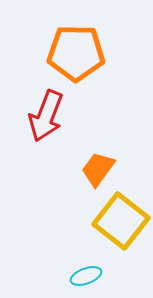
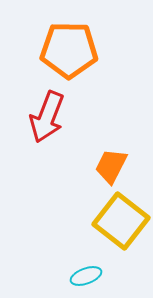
orange pentagon: moved 7 px left, 3 px up
red arrow: moved 1 px right, 1 px down
orange trapezoid: moved 13 px right, 3 px up; rotated 9 degrees counterclockwise
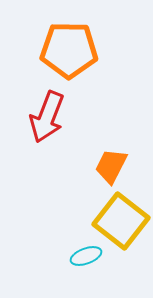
cyan ellipse: moved 20 px up
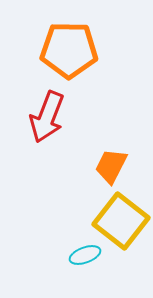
cyan ellipse: moved 1 px left, 1 px up
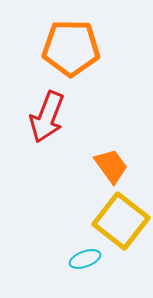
orange pentagon: moved 2 px right, 2 px up
orange trapezoid: rotated 117 degrees clockwise
cyan ellipse: moved 4 px down
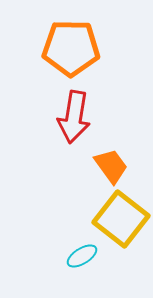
red arrow: moved 27 px right; rotated 12 degrees counterclockwise
yellow square: moved 2 px up
cyan ellipse: moved 3 px left, 3 px up; rotated 12 degrees counterclockwise
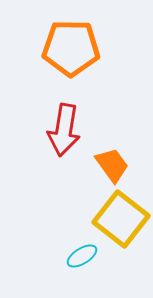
red arrow: moved 10 px left, 13 px down
orange trapezoid: moved 1 px right, 1 px up
